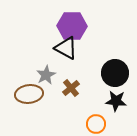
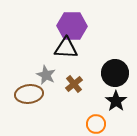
black triangle: rotated 25 degrees counterclockwise
gray star: rotated 18 degrees counterclockwise
brown cross: moved 3 px right, 4 px up
black star: rotated 30 degrees clockwise
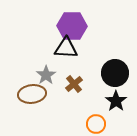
gray star: rotated 12 degrees clockwise
brown ellipse: moved 3 px right
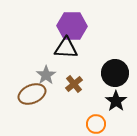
brown ellipse: rotated 16 degrees counterclockwise
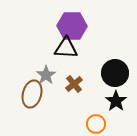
brown ellipse: rotated 52 degrees counterclockwise
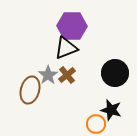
black triangle: rotated 25 degrees counterclockwise
gray star: moved 2 px right
brown cross: moved 7 px left, 9 px up
brown ellipse: moved 2 px left, 4 px up
black star: moved 5 px left, 9 px down; rotated 20 degrees counterclockwise
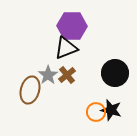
orange circle: moved 12 px up
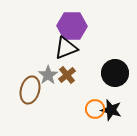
orange circle: moved 1 px left, 3 px up
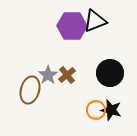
black triangle: moved 29 px right, 27 px up
black circle: moved 5 px left
orange circle: moved 1 px right, 1 px down
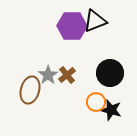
orange circle: moved 8 px up
